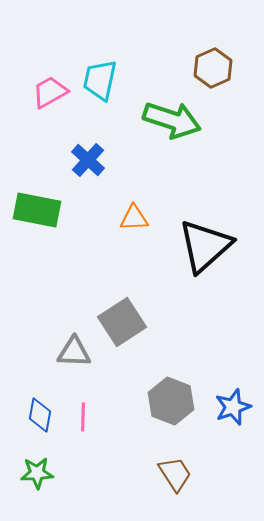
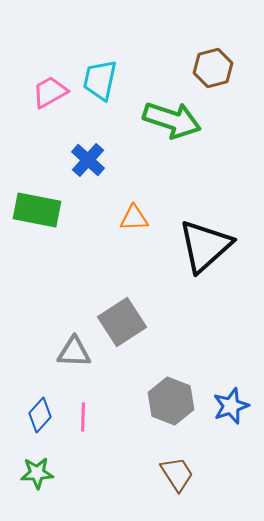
brown hexagon: rotated 9 degrees clockwise
blue star: moved 2 px left, 1 px up
blue diamond: rotated 32 degrees clockwise
brown trapezoid: moved 2 px right
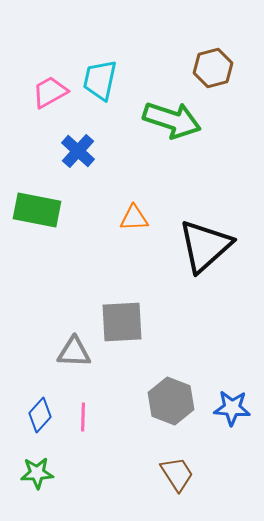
blue cross: moved 10 px left, 9 px up
gray square: rotated 30 degrees clockwise
blue star: moved 1 px right, 2 px down; rotated 24 degrees clockwise
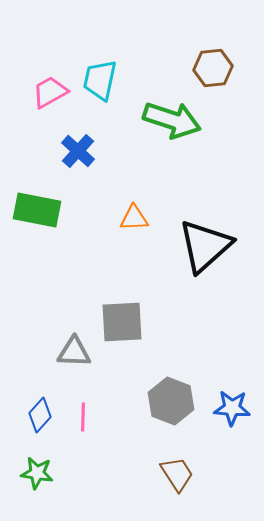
brown hexagon: rotated 9 degrees clockwise
green star: rotated 12 degrees clockwise
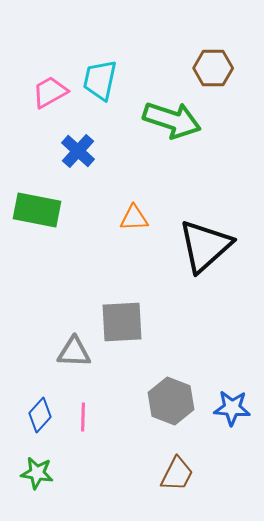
brown hexagon: rotated 6 degrees clockwise
brown trapezoid: rotated 60 degrees clockwise
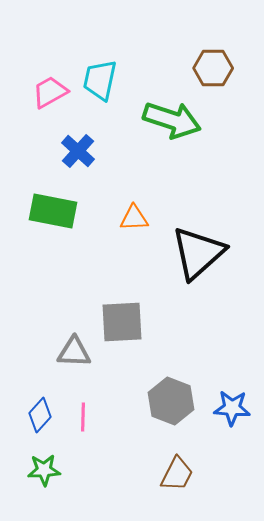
green rectangle: moved 16 px right, 1 px down
black triangle: moved 7 px left, 7 px down
green star: moved 7 px right, 3 px up; rotated 12 degrees counterclockwise
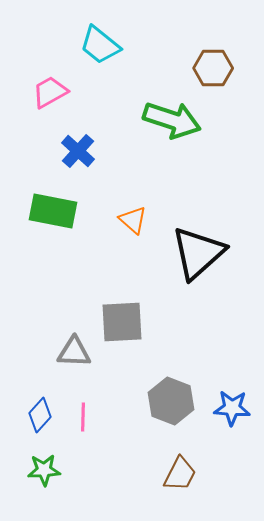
cyan trapezoid: moved 35 px up; rotated 63 degrees counterclockwise
orange triangle: moved 1 px left, 2 px down; rotated 44 degrees clockwise
brown trapezoid: moved 3 px right
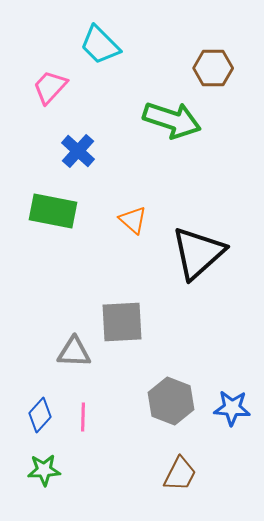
cyan trapezoid: rotated 6 degrees clockwise
pink trapezoid: moved 5 px up; rotated 18 degrees counterclockwise
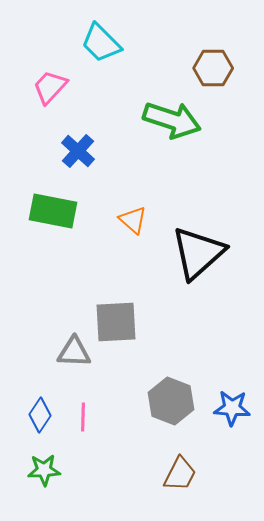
cyan trapezoid: moved 1 px right, 2 px up
gray square: moved 6 px left
blue diamond: rotated 8 degrees counterclockwise
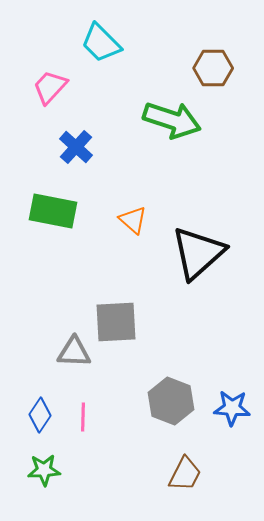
blue cross: moved 2 px left, 4 px up
brown trapezoid: moved 5 px right
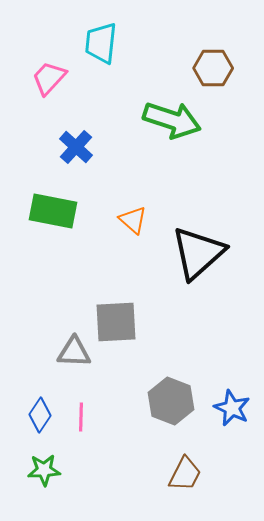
cyan trapezoid: rotated 51 degrees clockwise
pink trapezoid: moved 1 px left, 9 px up
blue star: rotated 21 degrees clockwise
pink line: moved 2 px left
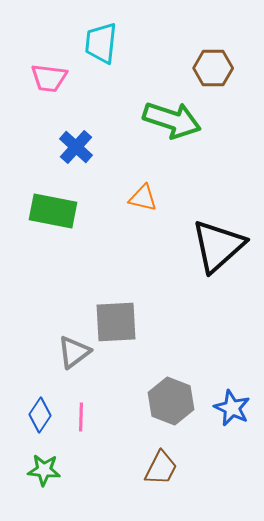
pink trapezoid: rotated 126 degrees counterclockwise
orange triangle: moved 10 px right, 22 px up; rotated 28 degrees counterclockwise
black triangle: moved 20 px right, 7 px up
gray triangle: rotated 39 degrees counterclockwise
green star: rotated 8 degrees clockwise
brown trapezoid: moved 24 px left, 6 px up
